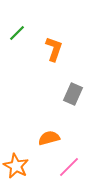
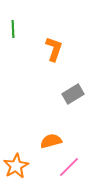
green line: moved 4 px left, 4 px up; rotated 48 degrees counterclockwise
gray rectangle: rotated 35 degrees clockwise
orange semicircle: moved 2 px right, 3 px down
orange star: rotated 15 degrees clockwise
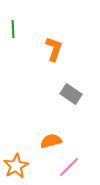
gray rectangle: moved 2 px left; rotated 65 degrees clockwise
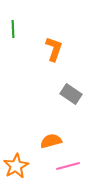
pink line: moved 1 px left, 1 px up; rotated 30 degrees clockwise
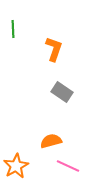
gray rectangle: moved 9 px left, 2 px up
pink line: rotated 40 degrees clockwise
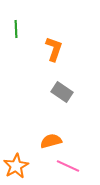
green line: moved 3 px right
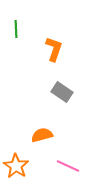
orange semicircle: moved 9 px left, 6 px up
orange star: rotated 10 degrees counterclockwise
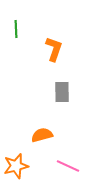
gray rectangle: rotated 55 degrees clockwise
orange star: rotated 25 degrees clockwise
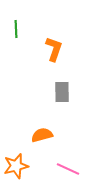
pink line: moved 3 px down
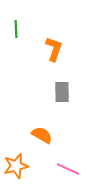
orange semicircle: rotated 45 degrees clockwise
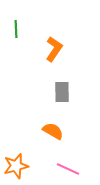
orange L-shape: rotated 15 degrees clockwise
orange semicircle: moved 11 px right, 4 px up
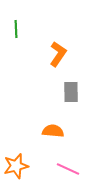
orange L-shape: moved 4 px right, 5 px down
gray rectangle: moved 9 px right
orange semicircle: rotated 25 degrees counterclockwise
